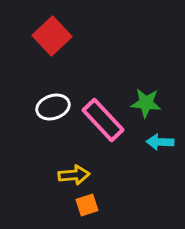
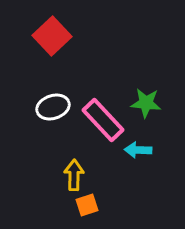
cyan arrow: moved 22 px left, 8 px down
yellow arrow: rotated 84 degrees counterclockwise
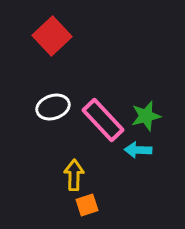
green star: moved 13 px down; rotated 20 degrees counterclockwise
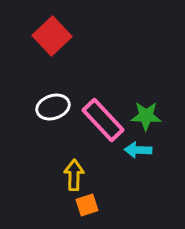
green star: rotated 16 degrees clockwise
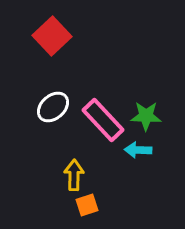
white ellipse: rotated 24 degrees counterclockwise
